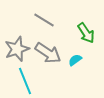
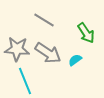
gray star: rotated 25 degrees clockwise
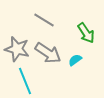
gray star: rotated 10 degrees clockwise
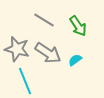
green arrow: moved 8 px left, 7 px up
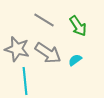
cyan line: rotated 16 degrees clockwise
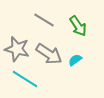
gray arrow: moved 1 px right, 1 px down
cyan line: moved 2 px up; rotated 52 degrees counterclockwise
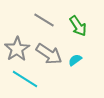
gray star: rotated 25 degrees clockwise
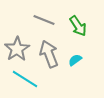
gray line: rotated 10 degrees counterclockwise
gray arrow: rotated 144 degrees counterclockwise
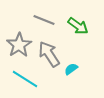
green arrow: rotated 20 degrees counterclockwise
gray star: moved 2 px right, 4 px up
gray arrow: rotated 12 degrees counterclockwise
cyan semicircle: moved 4 px left, 9 px down
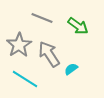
gray line: moved 2 px left, 2 px up
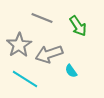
green arrow: rotated 20 degrees clockwise
gray arrow: rotated 76 degrees counterclockwise
cyan semicircle: moved 2 px down; rotated 88 degrees counterclockwise
